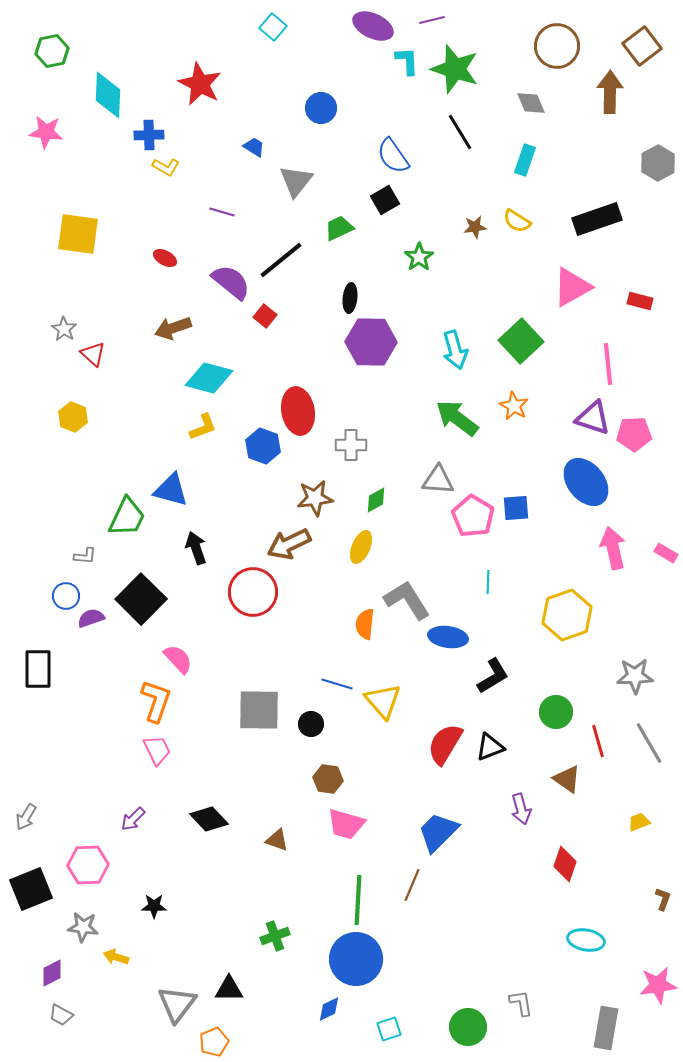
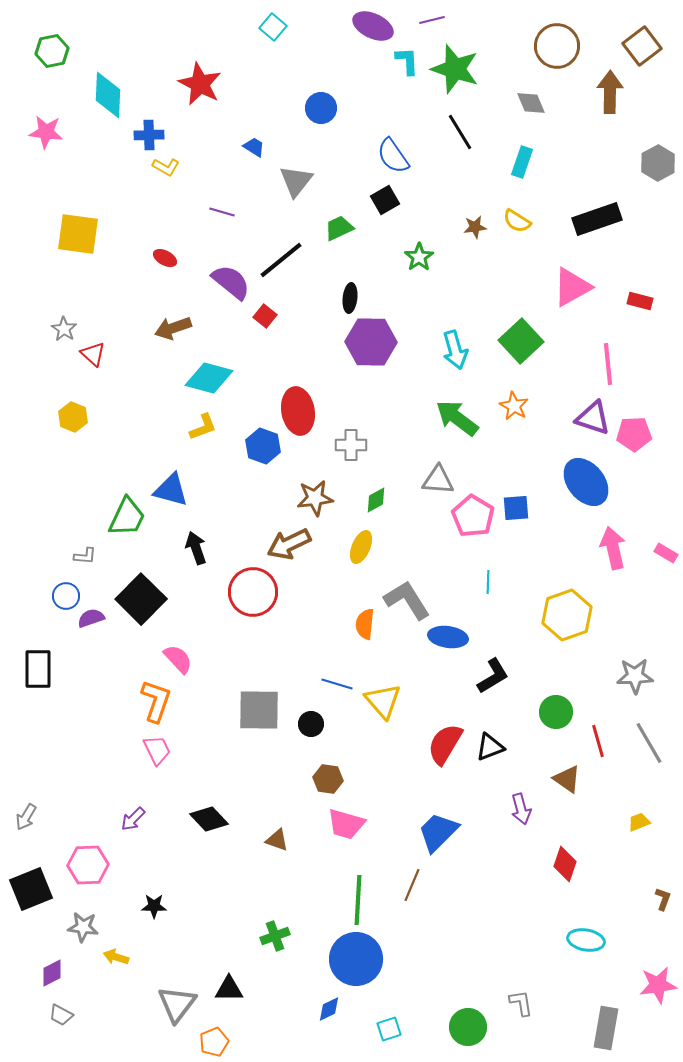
cyan rectangle at (525, 160): moved 3 px left, 2 px down
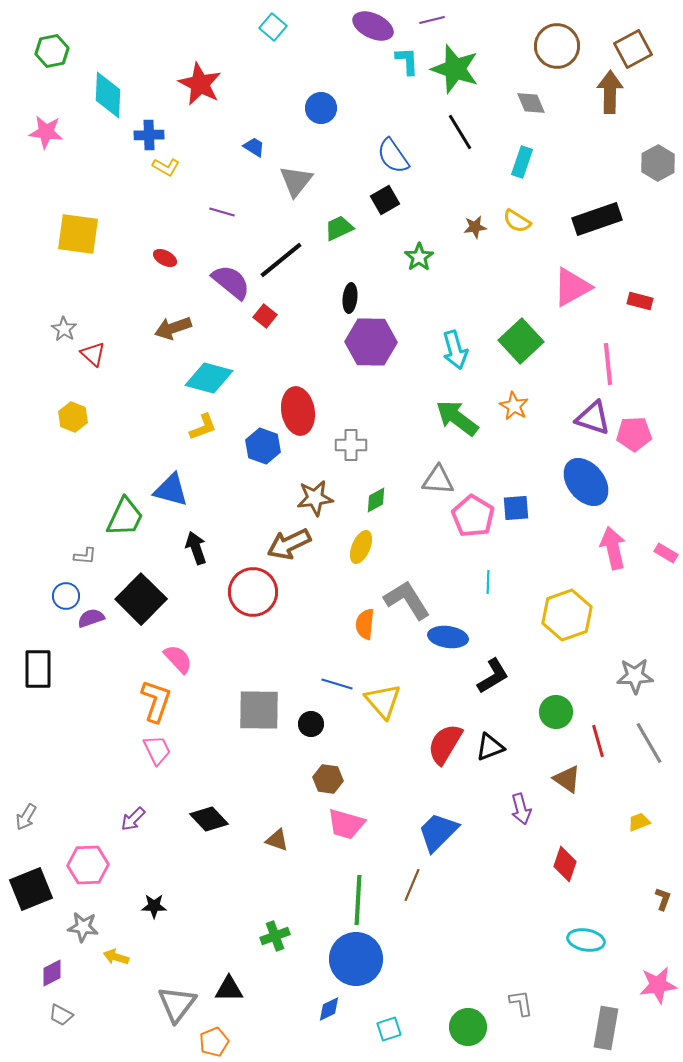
brown square at (642, 46): moved 9 px left, 3 px down; rotated 9 degrees clockwise
green trapezoid at (127, 517): moved 2 px left
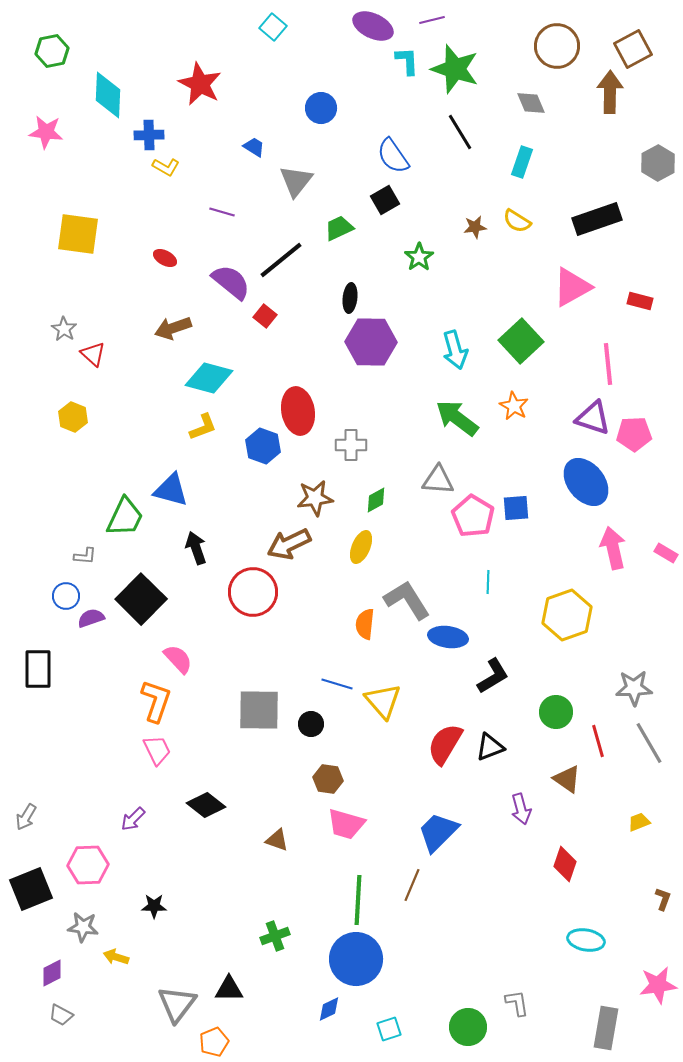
gray star at (635, 676): moved 1 px left, 12 px down
black diamond at (209, 819): moved 3 px left, 14 px up; rotated 9 degrees counterclockwise
gray L-shape at (521, 1003): moved 4 px left
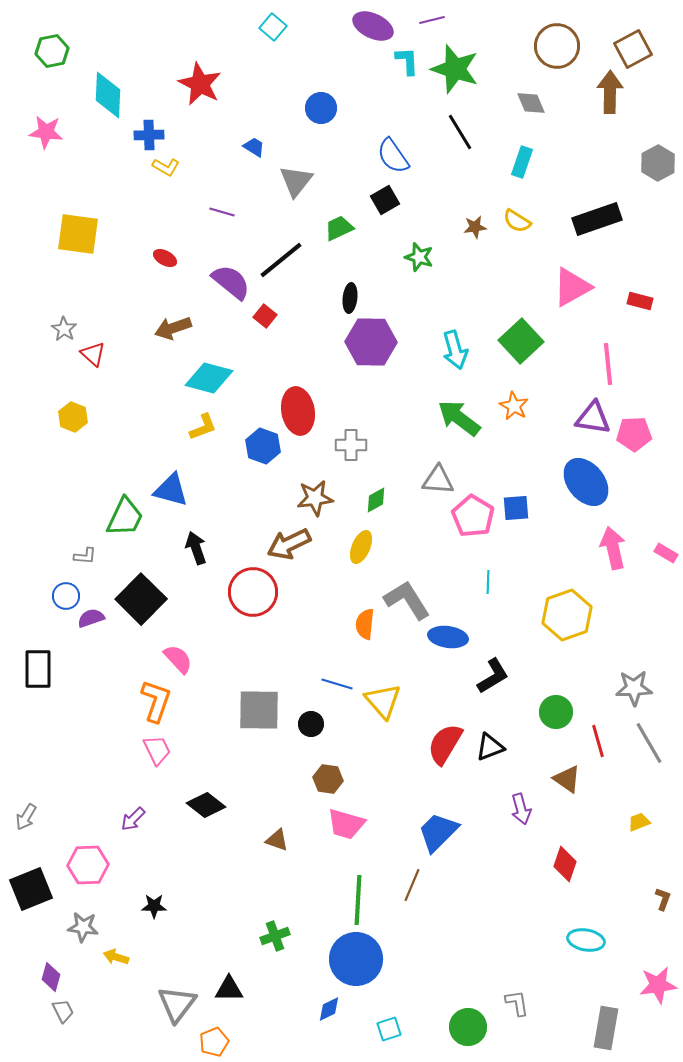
green star at (419, 257): rotated 20 degrees counterclockwise
green arrow at (457, 418): moved 2 px right
purple triangle at (593, 418): rotated 9 degrees counterclockwise
purple diamond at (52, 973): moved 1 px left, 4 px down; rotated 48 degrees counterclockwise
gray trapezoid at (61, 1015): moved 2 px right, 4 px up; rotated 145 degrees counterclockwise
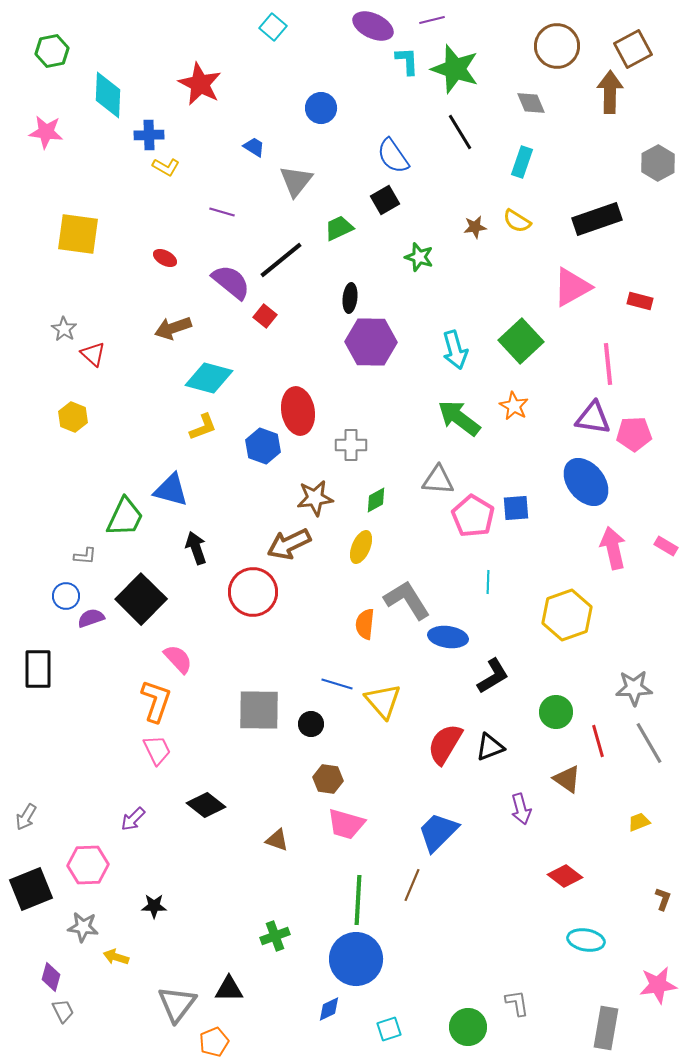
pink rectangle at (666, 553): moved 7 px up
red diamond at (565, 864): moved 12 px down; rotated 72 degrees counterclockwise
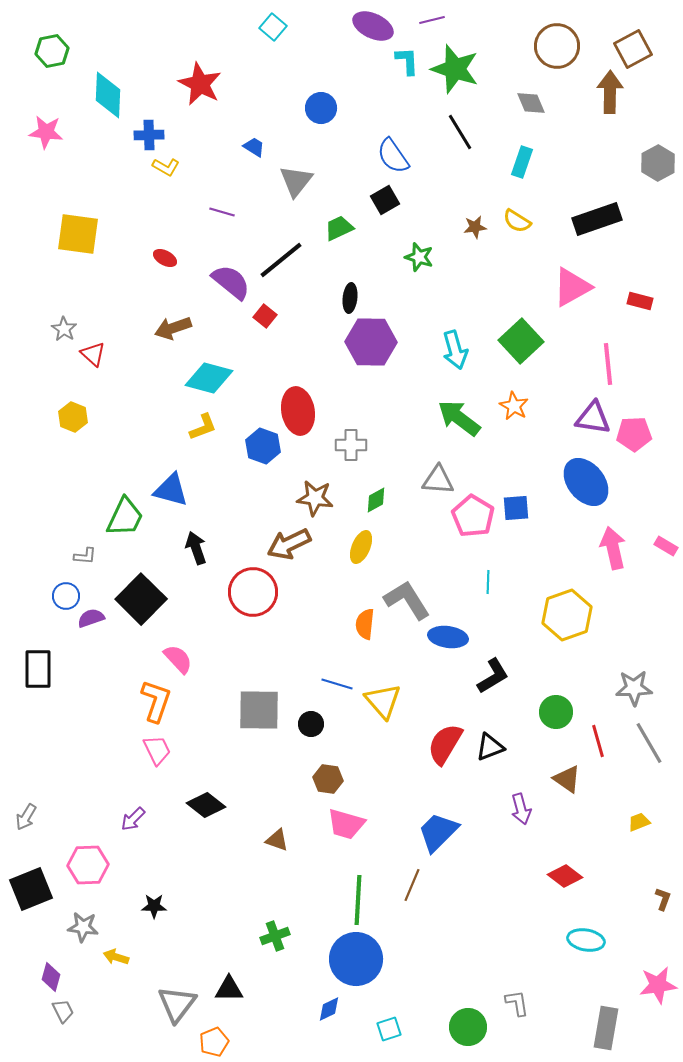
brown star at (315, 498): rotated 15 degrees clockwise
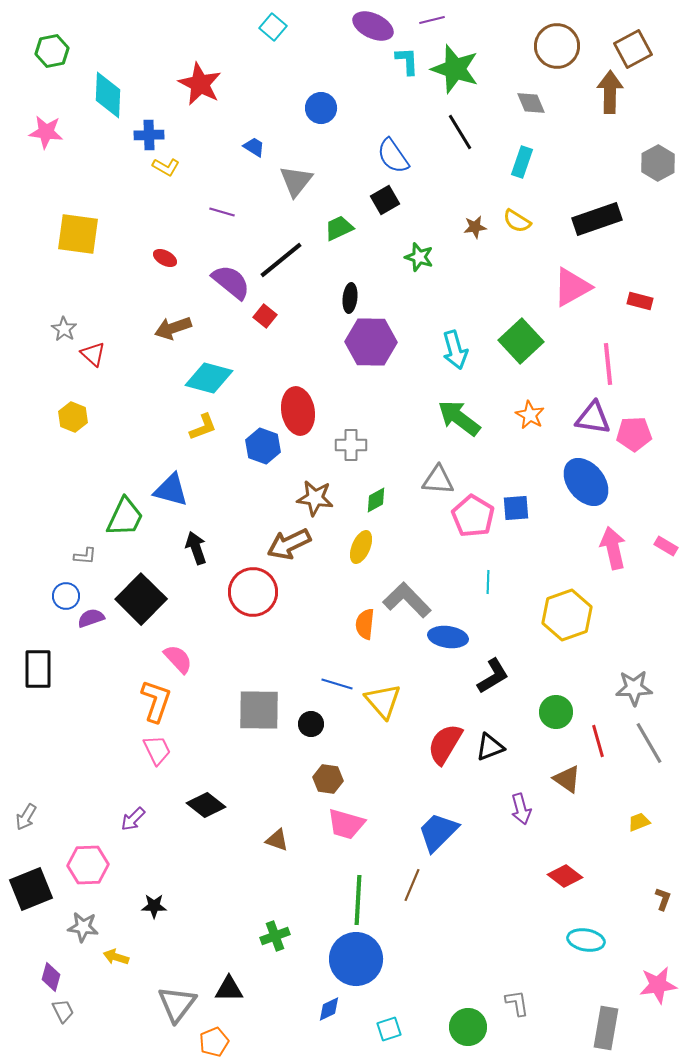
orange star at (514, 406): moved 16 px right, 9 px down
gray L-shape at (407, 600): rotated 12 degrees counterclockwise
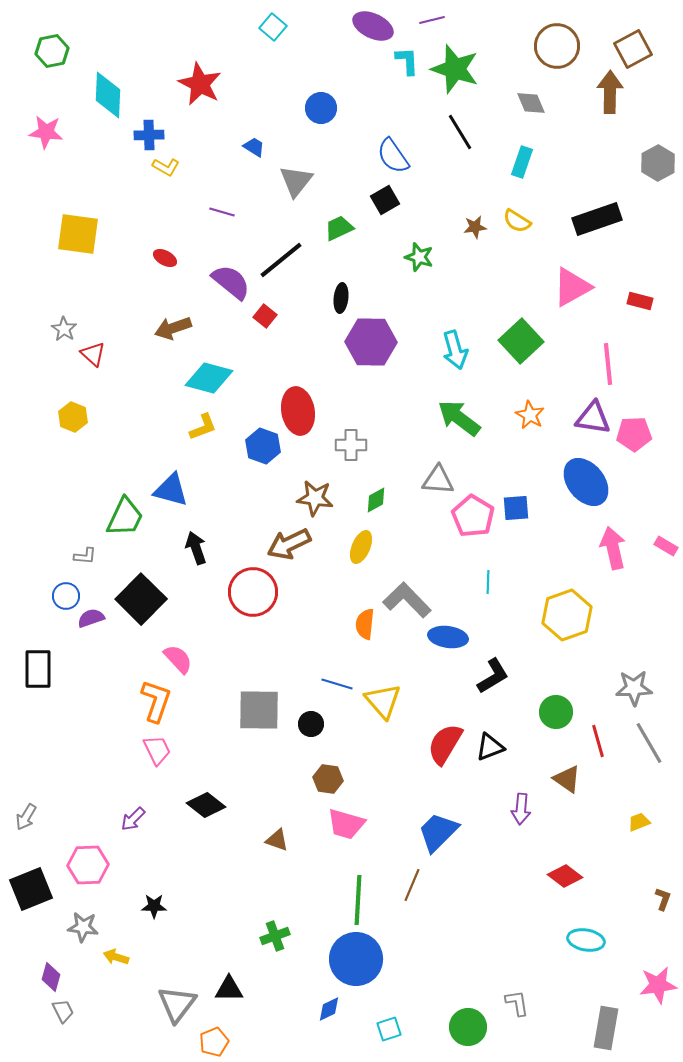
black ellipse at (350, 298): moved 9 px left
purple arrow at (521, 809): rotated 20 degrees clockwise
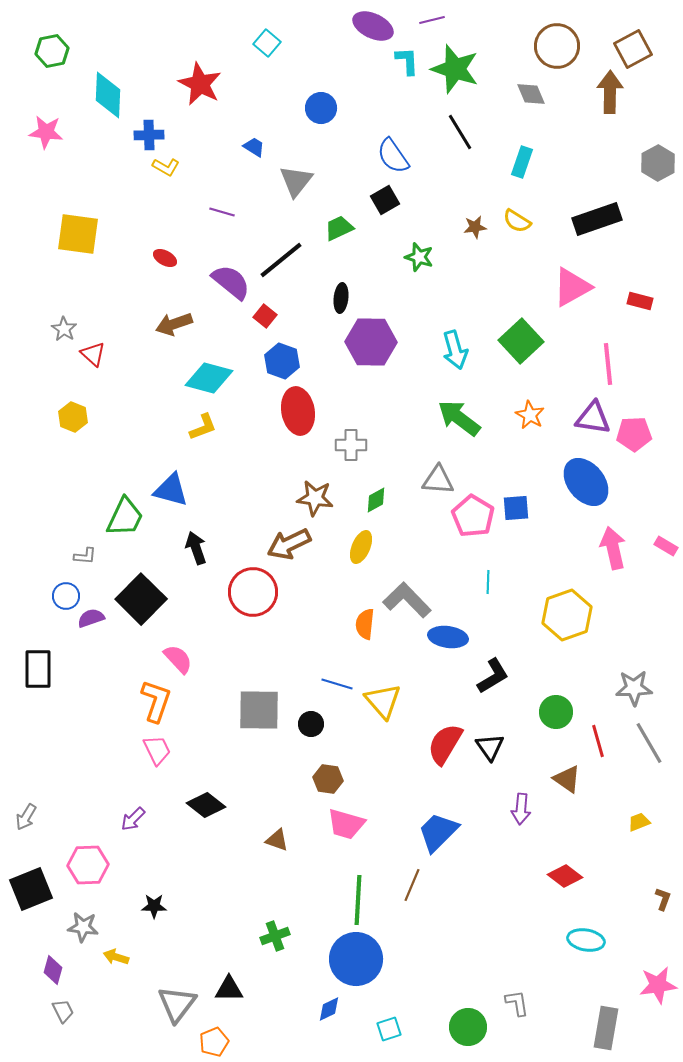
cyan square at (273, 27): moved 6 px left, 16 px down
gray diamond at (531, 103): moved 9 px up
brown arrow at (173, 328): moved 1 px right, 4 px up
blue hexagon at (263, 446): moved 19 px right, 85 px up
black triangle at (490, 747): rotated 44 degrees counterclockwise
purple diamond at (51, 977): moved 2 px right, 7 px up
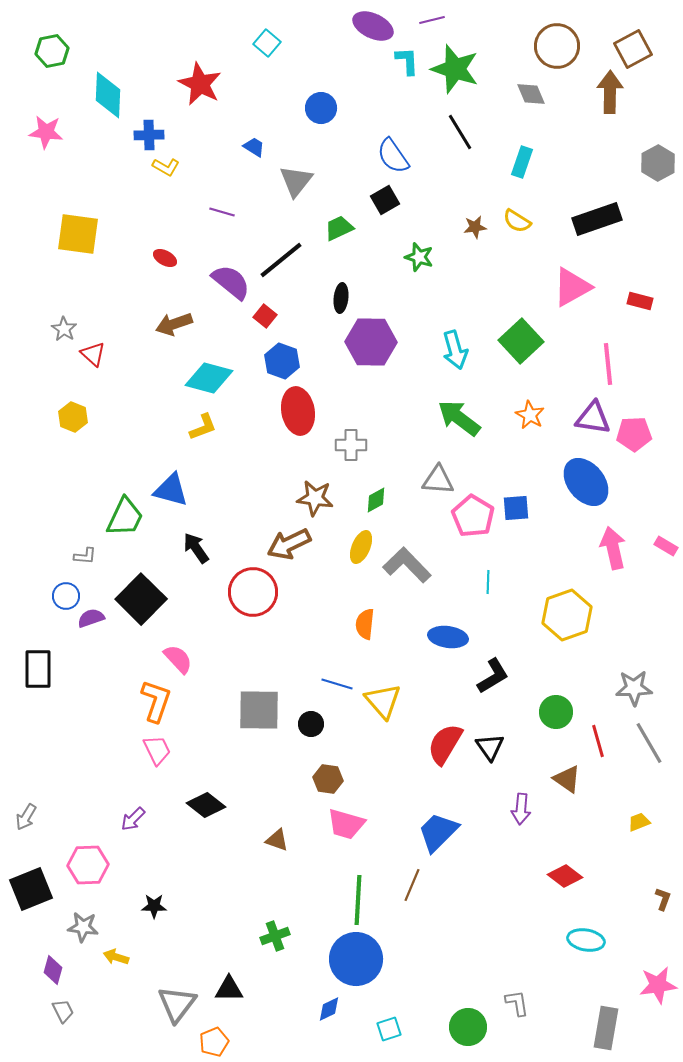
black arrow at (196, 548): rotated 16 degrees counterclockwise
gray L-shape at (407, 600): moved 35 px up
